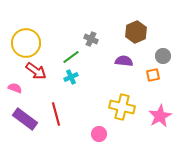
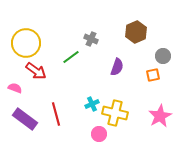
purple semicircle: moved 7 px left, 6 px down; rotated 102 degrees clockwise
cyan cross: moved 21 px right, 27 px down
yellow cross: moved 7 px left, 6 px down
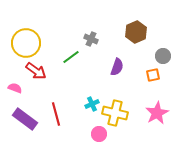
pink star: moved 3 px left, 3 px up
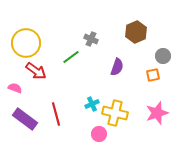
pink star: rotated 10 degrees clockwise
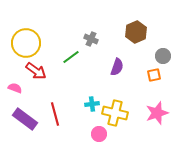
orange square: moved 1 px right
cyan cross: rotated 16 degrees clockwise
red line: moved 1 px left
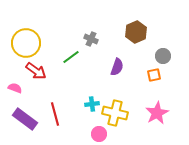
pink star: rotated 10 degrees counterclockwise
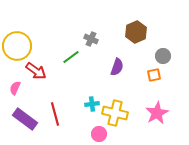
yellow circle: moved 9 px left, 3 px down
pink semicircle: rotated 88 degrees counterclockwise
